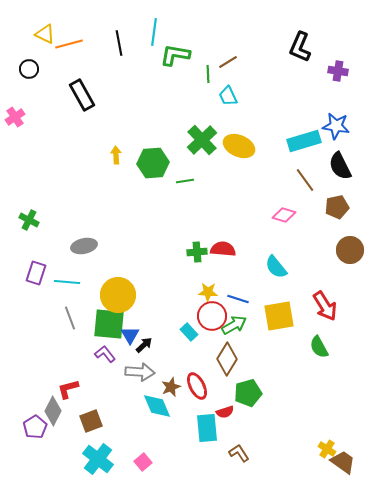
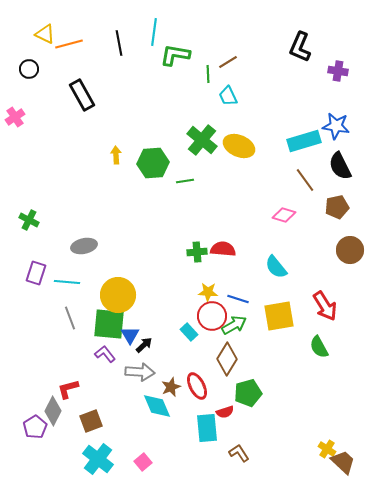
green cross at (202, 140): rotated 8 degrees counterclockwise
brown trapezoid at (343, 462): rotated 8 degrees clockwise
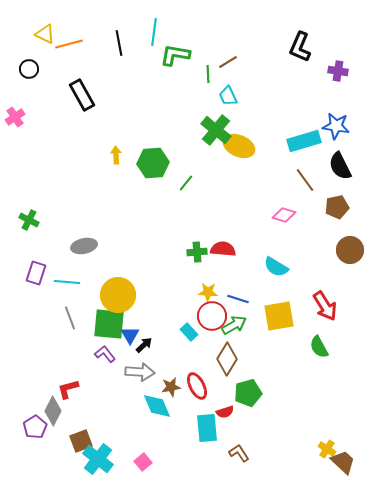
green cross at (202, 140): moved 14 px right, 10 px up
green line at (185, 181): moved 1 px right, 2 px down; rotated 42 degrees counterclockwise
cyan semicircle at (276, 267): rotated 20 degrees counterclockwise
brown star at (171, 387): rotated 12 degrees clockwise
brown square at (91, 421): moved 10 px left, 20 px down
